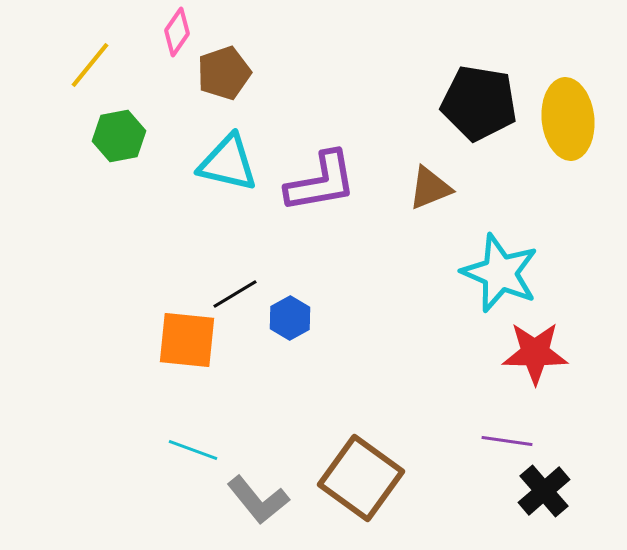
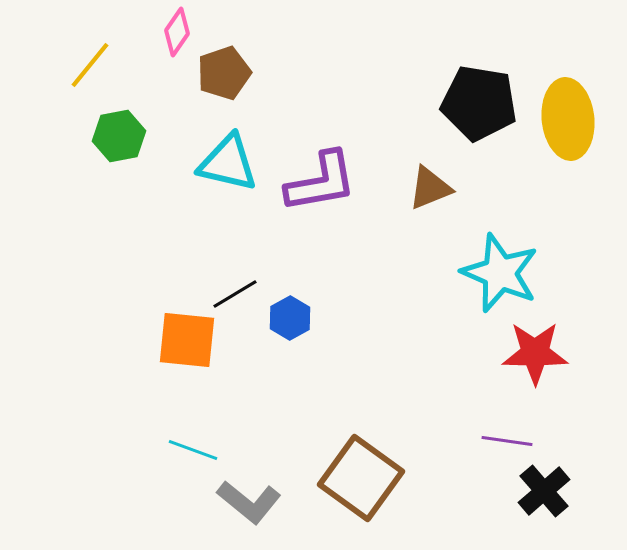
gray L-shape: moved 9 px left, 2 px down; rotated 12 degrees counterclockwise
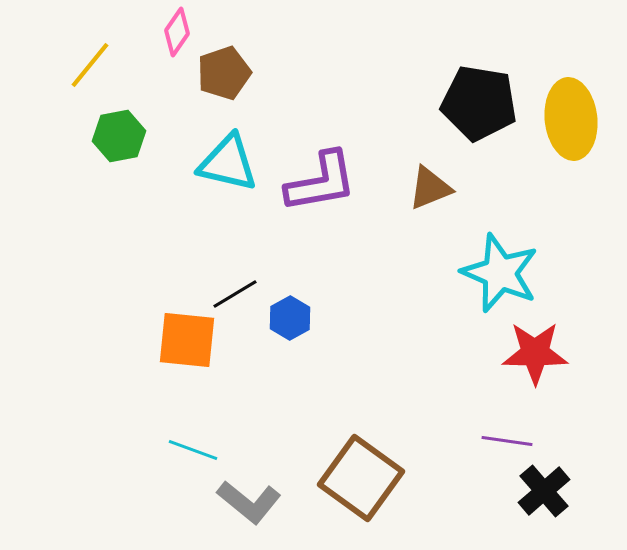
yellow ellipse: moved 3 px right
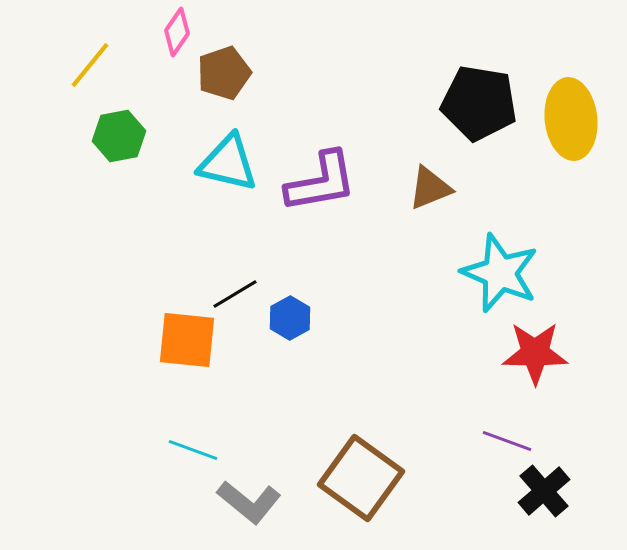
purple line: rotated 12 degrees clockwise
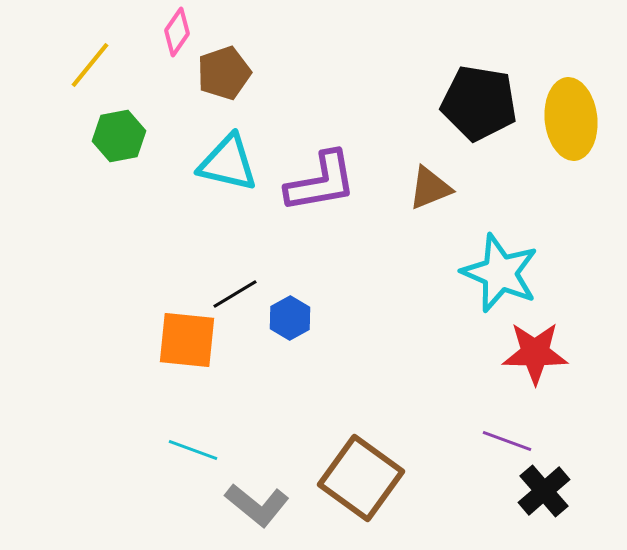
gray L-shape: moved 8 px right, 3 px down
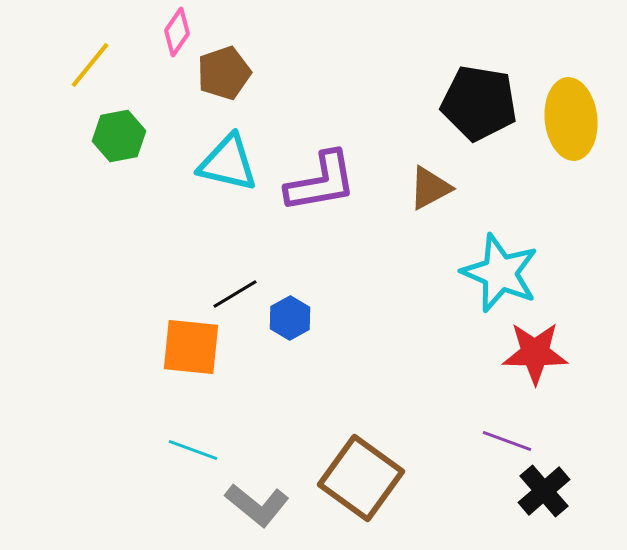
brown triangle: rotated 6 degrees counterclockwise
orange square: moved 4 px right, 7 px down
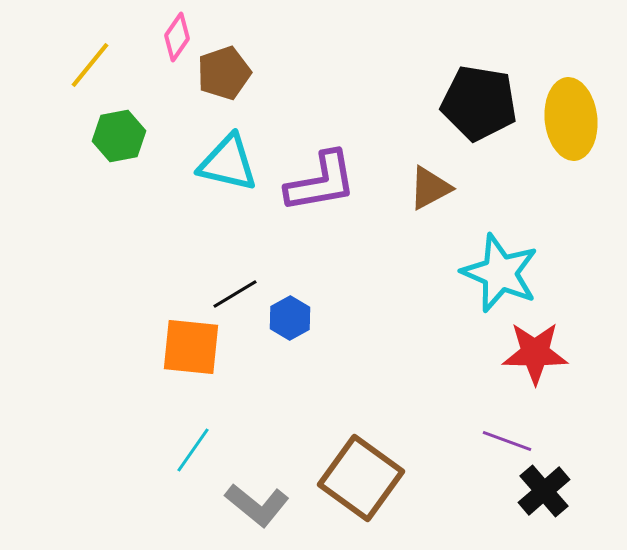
pink diamond: moved 5 px down
cyan line: rotated 75 degrees counterclockwise
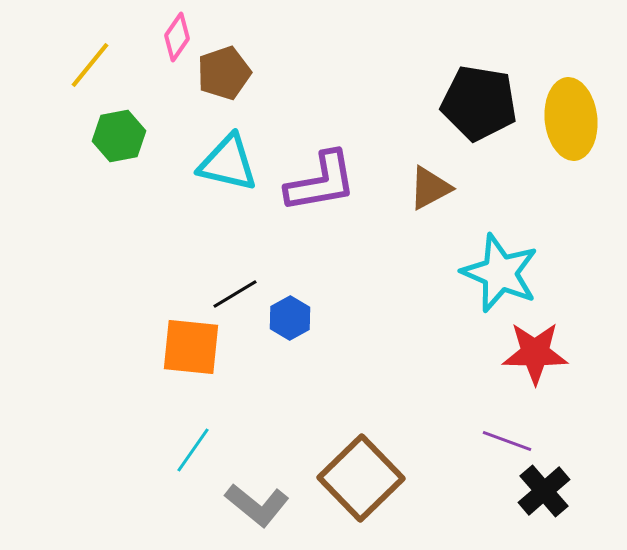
brown square: rotated 10 degrees clockwise
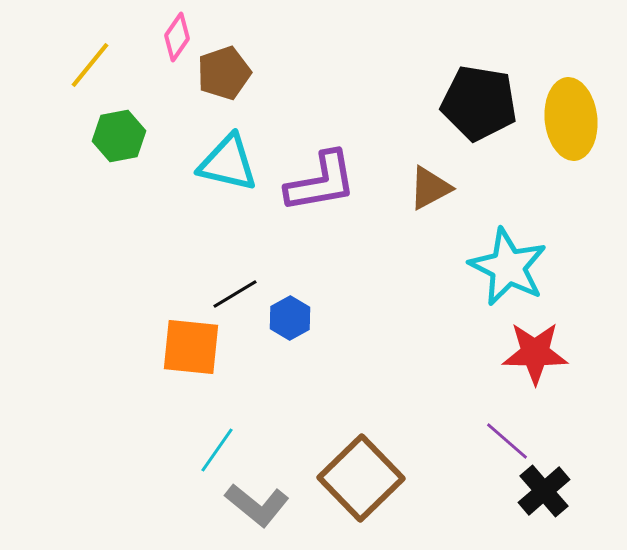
cyan star: moved 8 px right, 6 px up; rotated 4 degrees clockwise
purple line: rotated 21 degrees clockwise
cyan line: moved 24 px right
